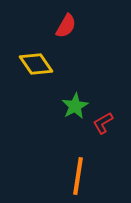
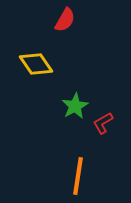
red semicircle: moved 1 px left, 6 px up
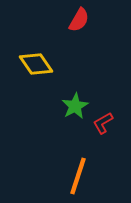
red semicircle: moved 14 px right
orange line: rotated 9 degrees clockwise
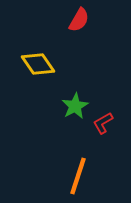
yellow diamond: moved 2 px right
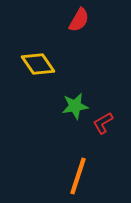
green star: rotated 20 degrees clockwise
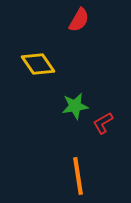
orange line: rotated 27 degrees counterclockwise
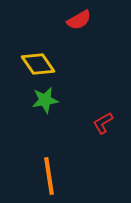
red semicircle: rotated 30 degrees clockwise
green star: moved 30 px left, 6 px up
orange line: moved 29 px left
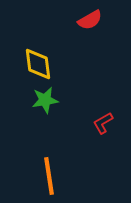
red semicircle: moved 11 px right
yellow diamond: rotated 28 degrees clockwise
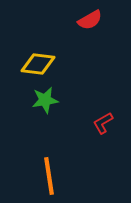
yellow diamond: rotated 76 degrees counterclockwise
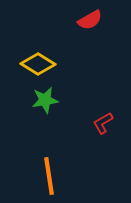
yellow diamond: rotated 24 degrees clockwise
